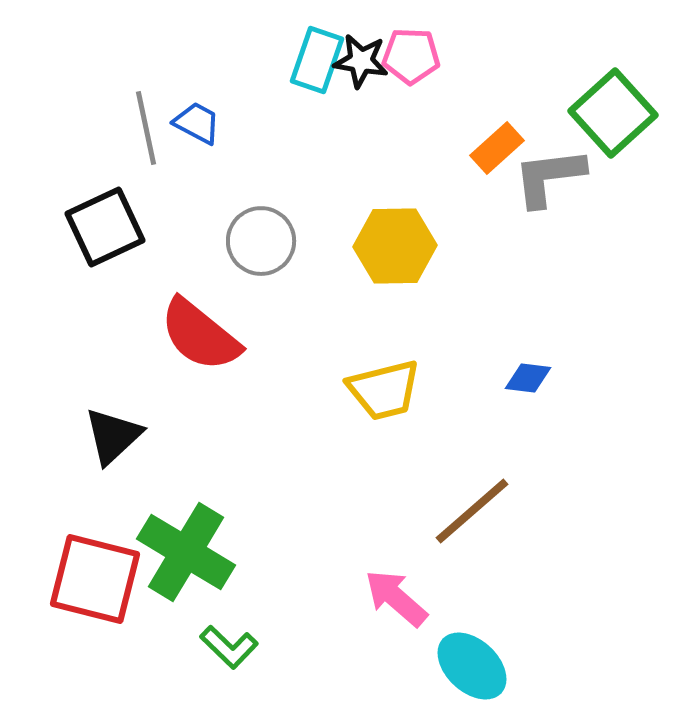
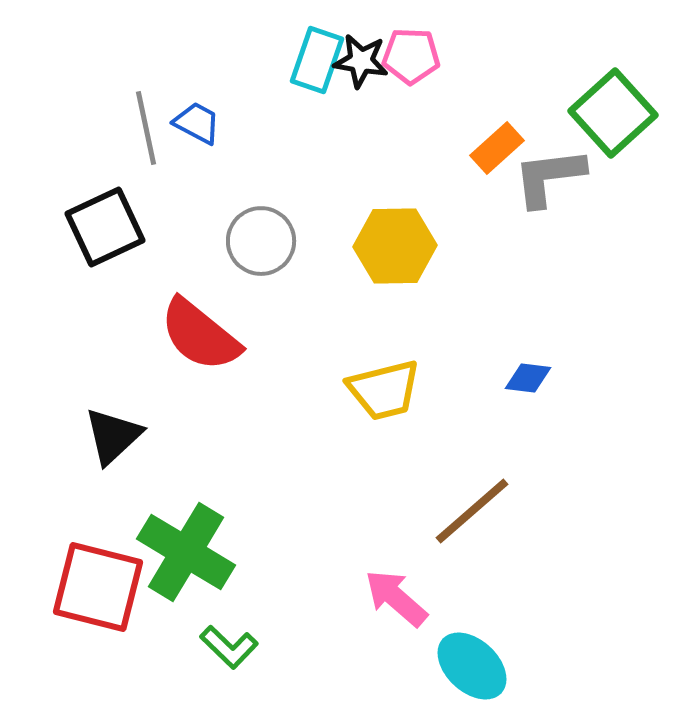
red square: moved 3 px right, 8 px down
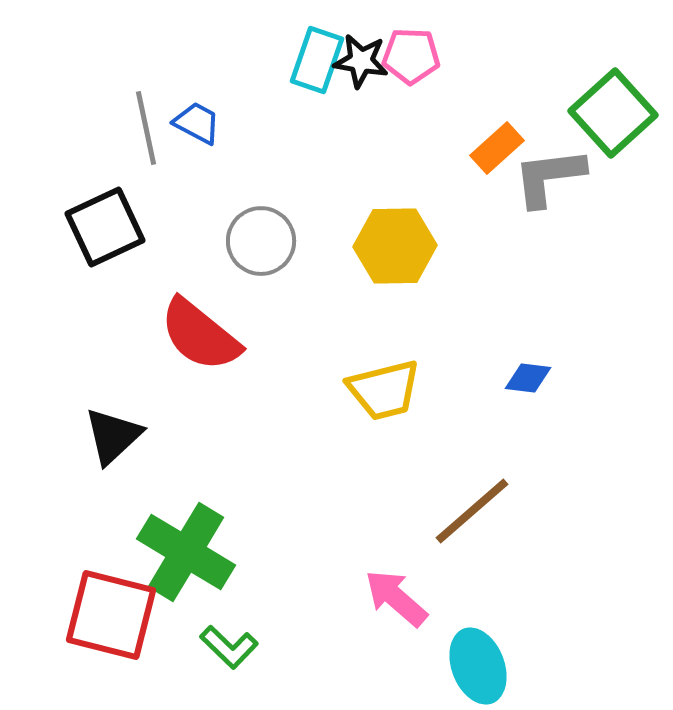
red square: moved 13 px right, 28 px down
cyan ellipse: moved 6 px right; rotated 26 degrees clockwise
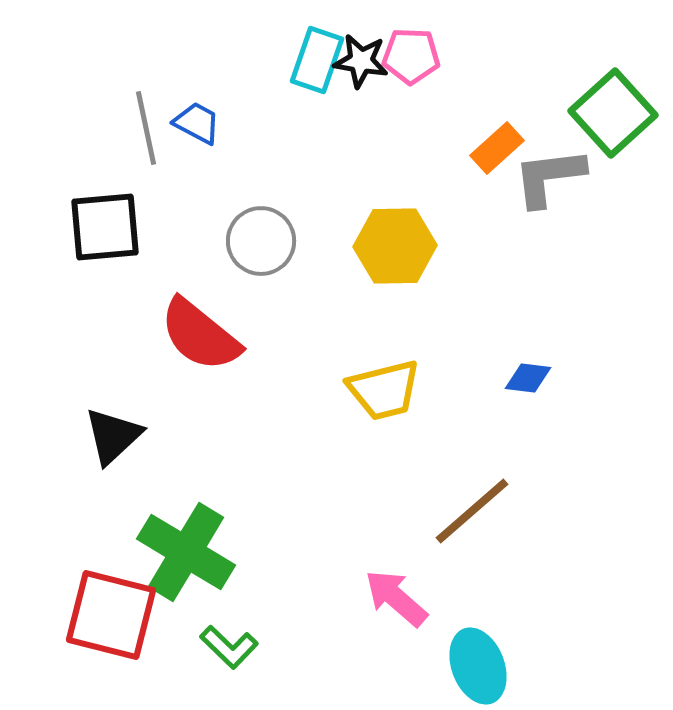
black square: rotated 20 degrees clockwise
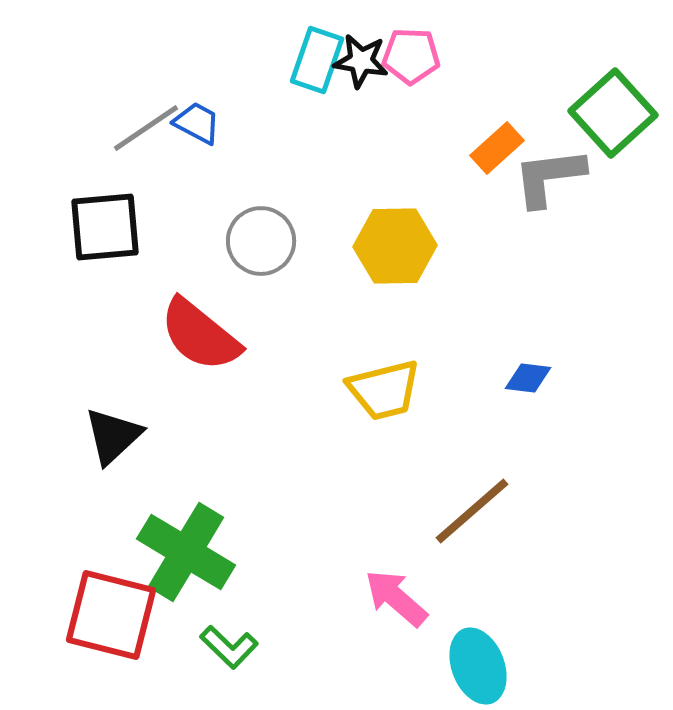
gray line: rotated 68 degrees clockwise
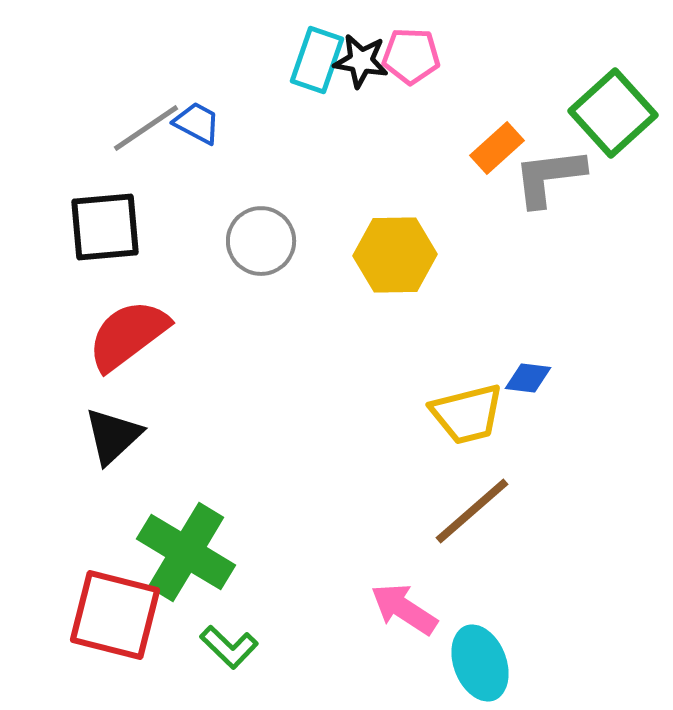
yellow hexagon: moved 9 px down
red semicircle: moved 72 px left; rotated 104 degrees clockwise
yellow trapezoid: moved 83 px right, 24 px down
pink arrow: moved 8 px right, 11 px down; rotated 8 degrees counterclockwise
red square: moved 4 px right
cyan ellipse: moved 2 px right, 3 px up
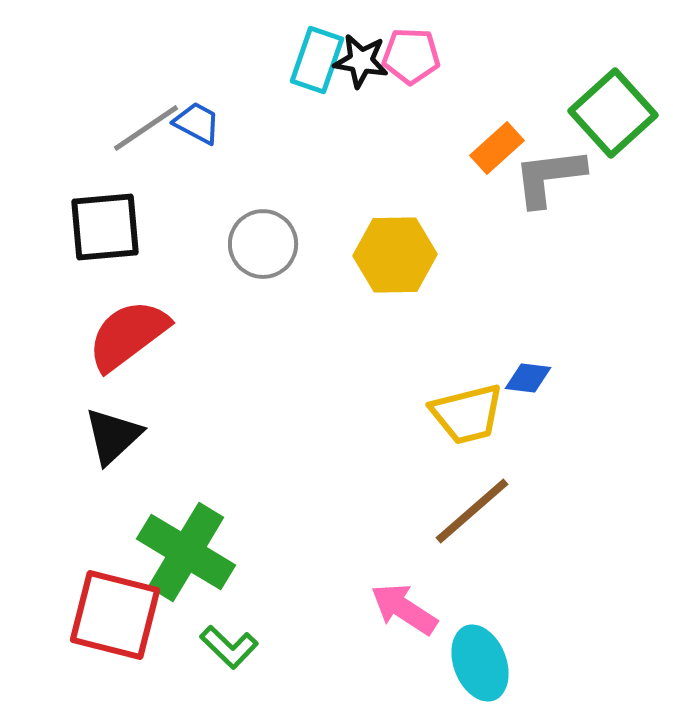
gray circle: moved 2 px right, 3 px down
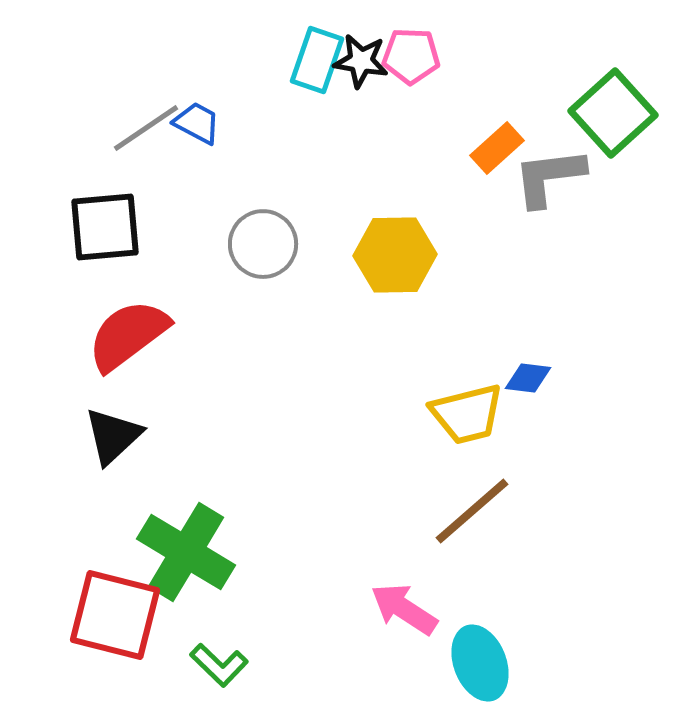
green L-shape: moved 10 px left, 18 px down
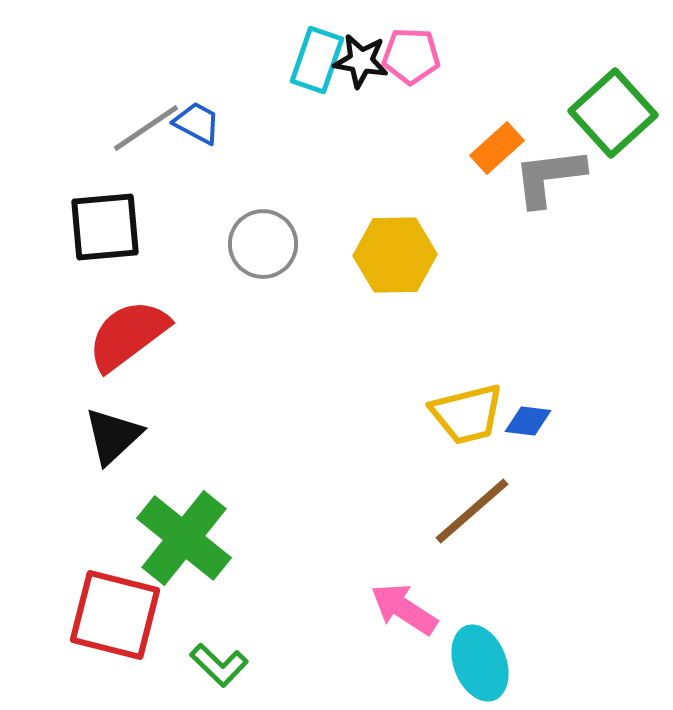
blue diamond: moved 43 px down
green cross: moved 2 px left, 14 px up; rotated 8 degrees clockwise
